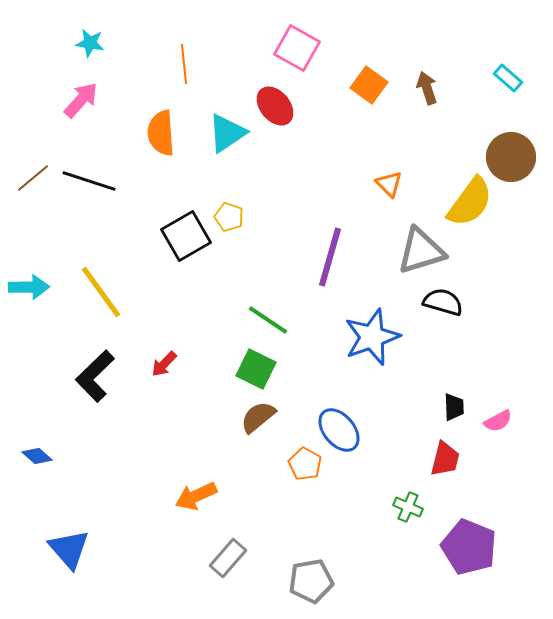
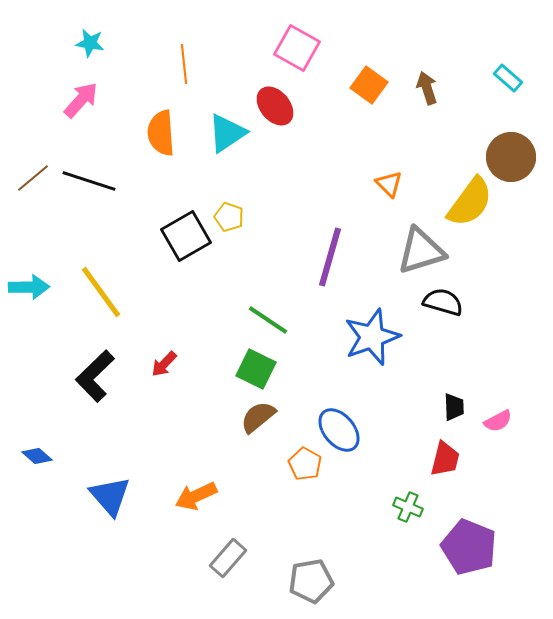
blue triangle: moved 41 px right, 53 px up
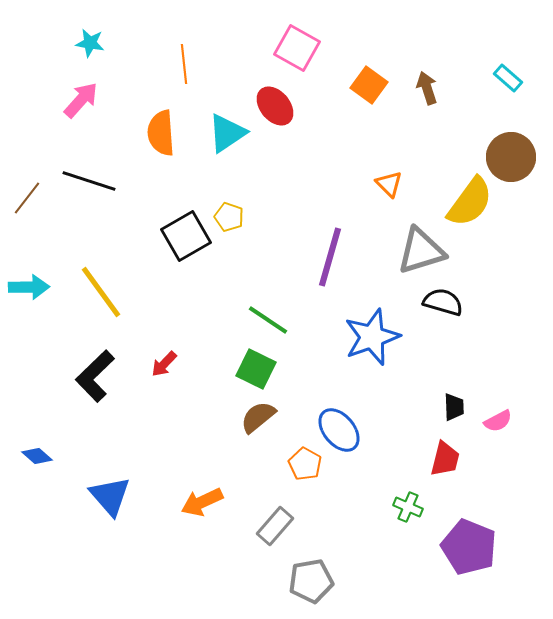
brown line: moved 6 px left, 20 px down; rotated 12 degrees counterclockwise
orange arrow: moved 6 px right, 6 px down
gray rectangle: moved 47 px right, 32 px up
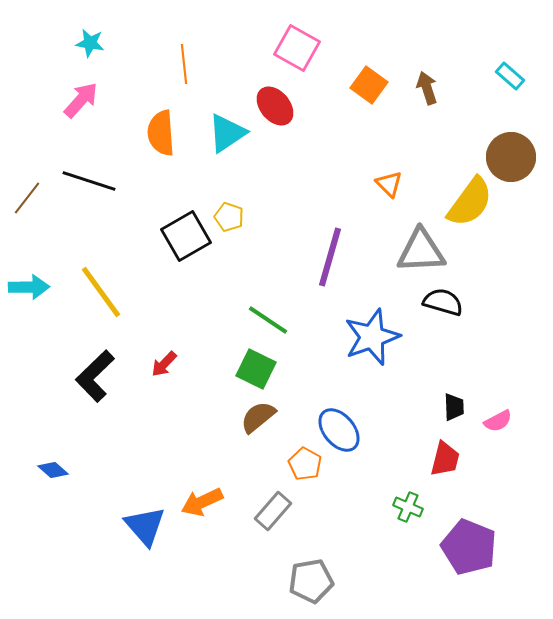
cyan rectangle: moved 2 px right, 2 px up
gray triangle: rotated 14 degrees clockwise
blue diamond: moved 16 px right, 14 px down
blue triangle: moved 35 px right, 30 px down
gray rectangle: moved 2 px left, 15 px up
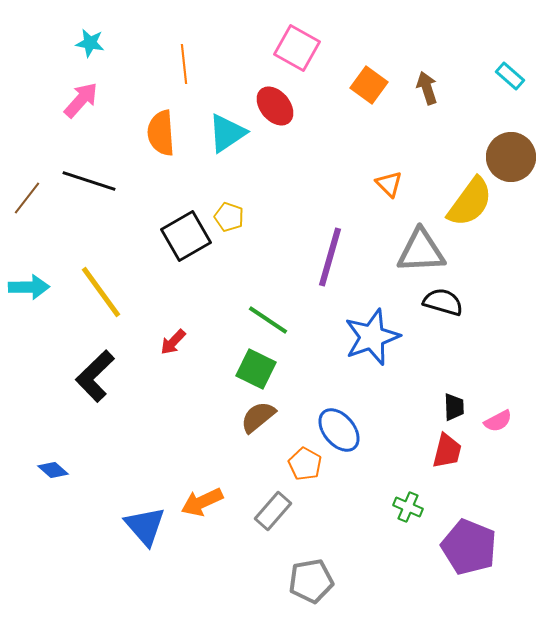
red arrow: moved 9 px right, 22 px up
red trapezoid: moved 2 px right, 8 px up
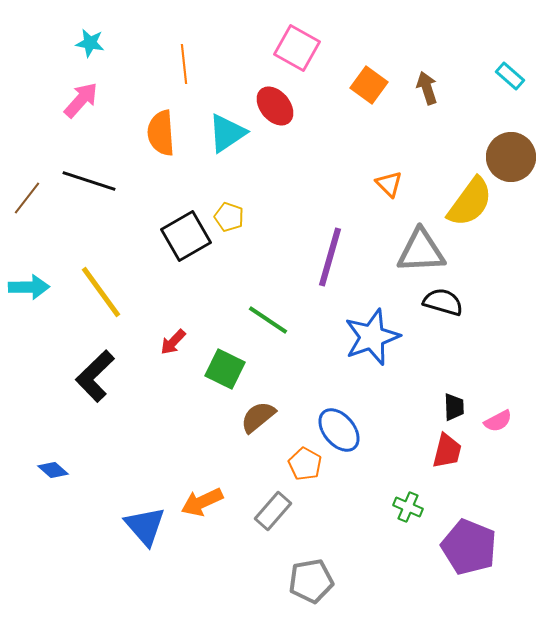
green square: moved 31 px left
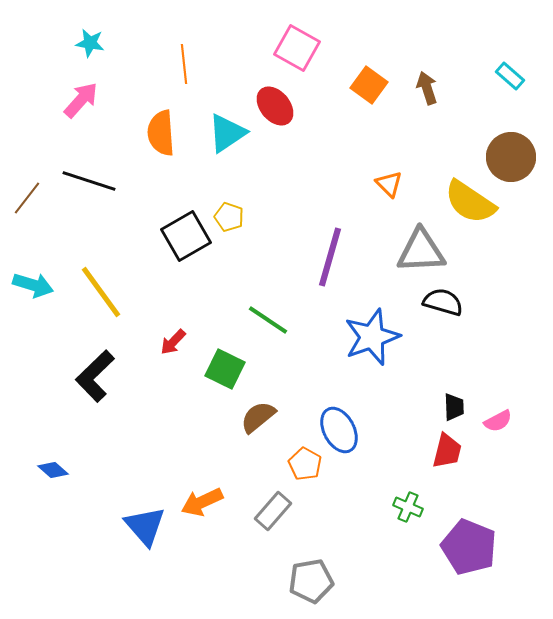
yellow semicircle: rotated 88 degrees clockwise
cyan arrow: moved 4 px right, 2 px up; rotated 18 degrees clockwise
blue ellipse: rotated 12 degrees clockwise
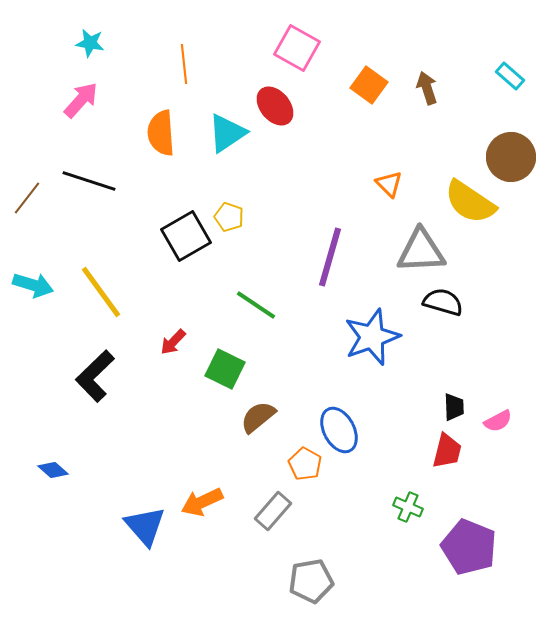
green line: moved 12 px left, 15 px up
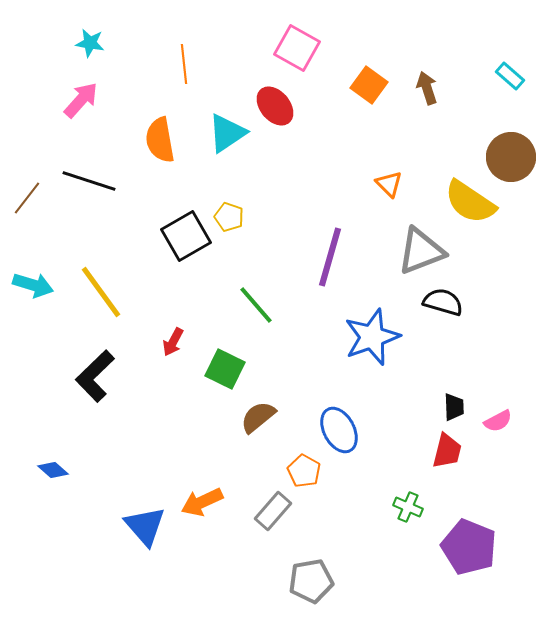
orange semicircle: moved 1 px left, 7 px down; rotated 6 degrees counterclockwise
gray triangle: rotated 18 degrees counterclockwise
green line: rotated 15 degrees clockwise
red arrow: rotated 16 degrees counterclockwise
orange pentagon: moved 1 px left, 7 px down
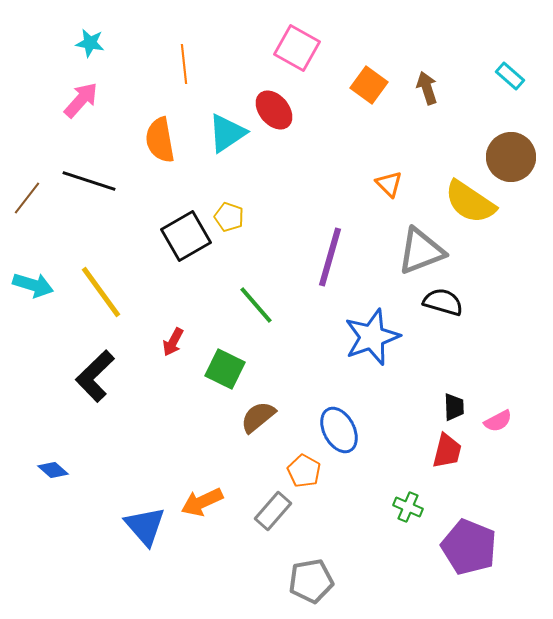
red ellipse: moved 1 px left, 4 px down
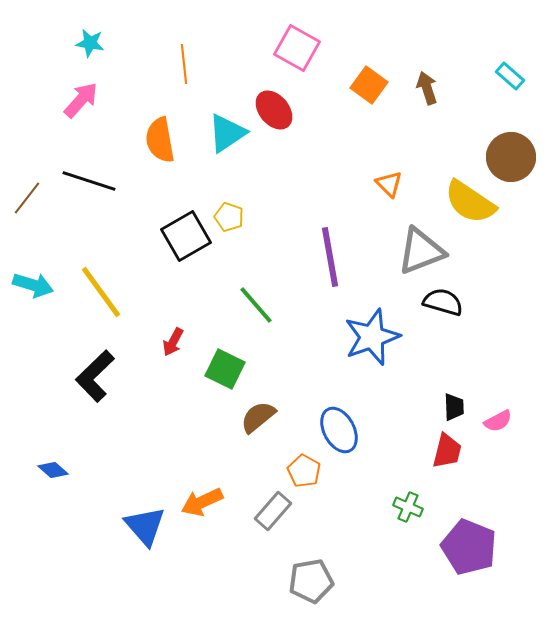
purple line: rotated 26 degrees counterclockwise
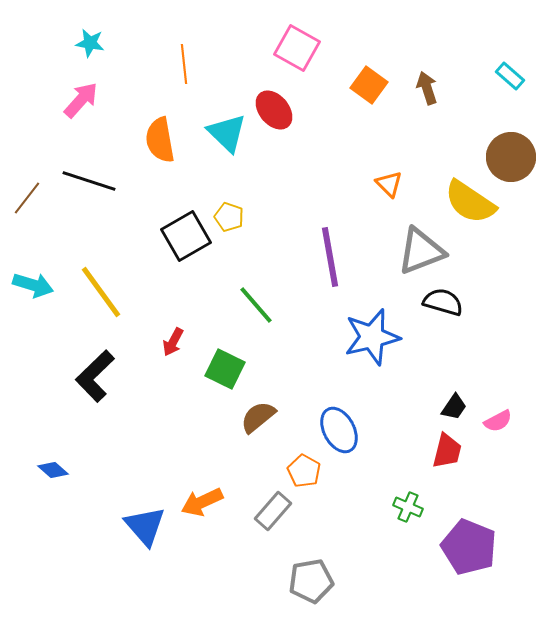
cyan triangle: rotated 42 degrees counterclockwise
blue star: rotated 6 degrees clockwise
black trapezoid: rotated 36 degrees clockwise
